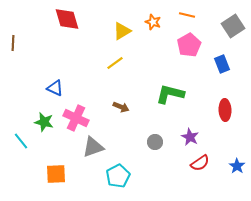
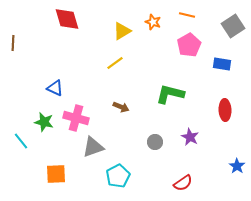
blue rectangle: rotated 60 degrees counterclockwise
pink cross: rotated 10 degrees counterclockwise
red semicircle: moved 17 px left, 20 px down
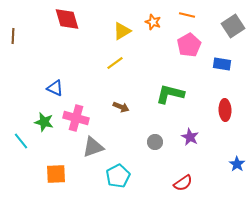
brown line: moved 7 px up
blue star: moved 2 px up
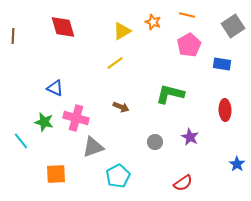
red diamond: moved 4 px left, 8 px down
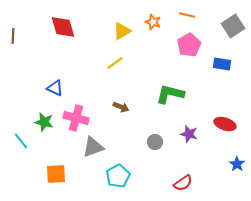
red ellipse: moved 14 px down; rotated 70 degrees counterclockwise
purple star: moved 1 px left, 3 px up; rotated 12 degrees counterclockwise
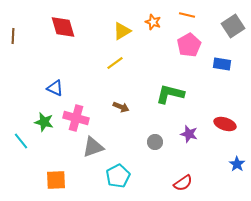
orange square: moved 6 px down
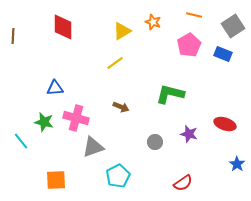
orange line: moved 7 px right
red diamond: rotated 16 degrees clockwise
blue rectangle: moved 1 px right, 10 px up; rotated 12 degrees clockwise
blue triangle: rotated 30 degrees counterclockwise
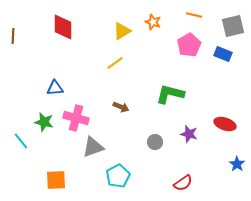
gray square: rotated 20 degrees clockwise
